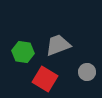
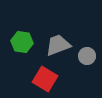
green hexagon: moved 1 px left, 10 px up
gray circle: moved 16 px up
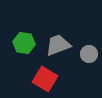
green hexagon: moved 2 px right, 1 px down
gray circle: moved 2 px right, 2 px up
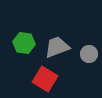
gray trapezoid: moved 1 px left, 2 px down
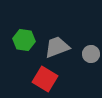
green hexagon: moved 3 px up
gray circle: moved 2 px right
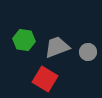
gray circle: moved 3 px left, 2 px up
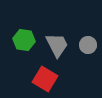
gray trapezoid: moved 2 px up; rotated 84 degrees clockwise
gray circle: moved 7 px up
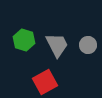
green hexagon: rotated 10 degrees clockwise
red square: moved 3 px down; rotated 30 degrees clockwise
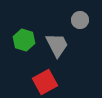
gray circle: moved 8 px left, 25 px up
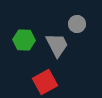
gray circle: moved 3 px left, 4 px down
green hexagon: rotated 15 degrees counterclockwise
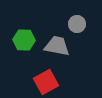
gray trapezoid: moved 1 px down; rotated 52 degrees counterclockwise
red square: moved 1 px right
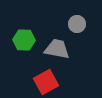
gray trapezoid: moved 3 px down
